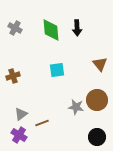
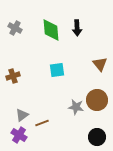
gray triangle: moved 1 px right, 1 px down
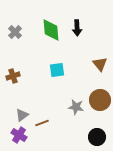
gray cross: moved 4 px down; rotated 16 degrees clockwise
brown circle: moved 3 px right
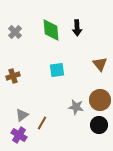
brown line: rotated 40 degrees counterclockwise
black circle: moved 2 px right, 12 px up
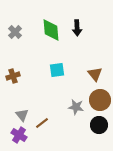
brown triangle: moved 5 px left, 10 px down
gray triangle: rotated 32 degrees counterclockwise
brown line: rotated 24 degrees clockwise
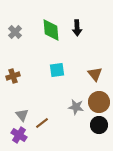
brown circle: moved 1 px left, 2 px down
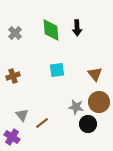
gray cross: moved 1 px down
black circle: moved 11 px left, 1 px up
purple cross: moved 7 px left, 2 px down
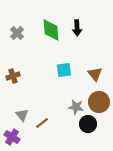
gray cross: moved 2 px right
cyan square: moved 7 px right
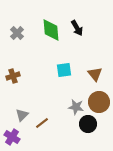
black arrow: rotated 28 degrees counterclockwise
gray triangle: rotated 24 degrees clockwise
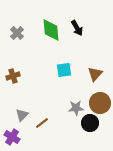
brown triangle: rotated 21 degrees clockwise
brown circle: moved 1 px right, 1 px down
gray star: moved 1 px down; rotated 14 degrees counterclockwise
black circle: moved 2 px right, 1 px up
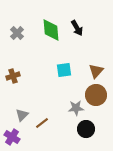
brown triangle: moved 1 px right, 3 px up
brown circle: moved 4 px left, 8 px up
black circle: moved 4 px left, 6 px down
